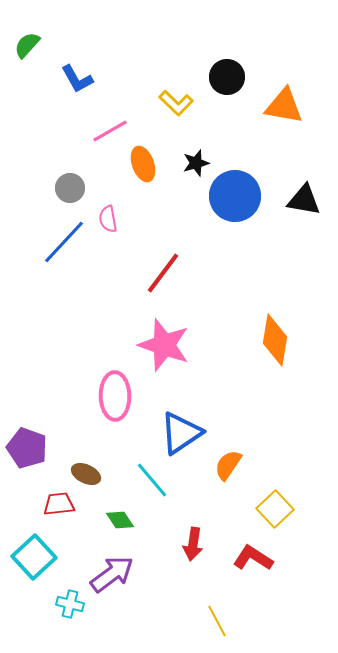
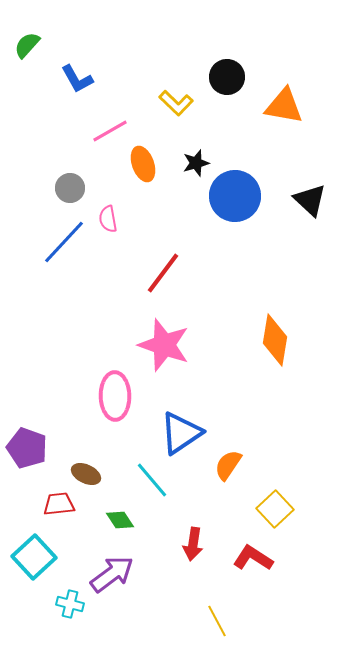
black triangle: moved 6 px right; rotated 33 degrees clockwise
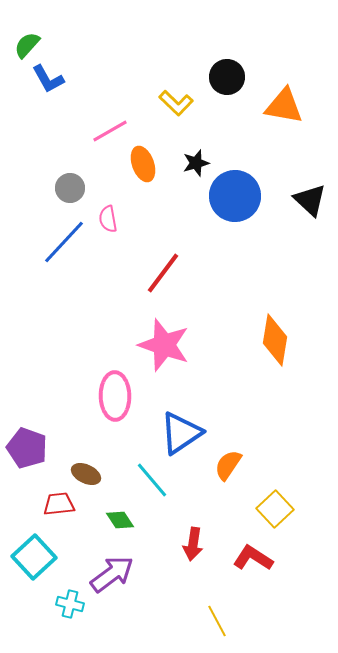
blue L-shape: moved 29 px left
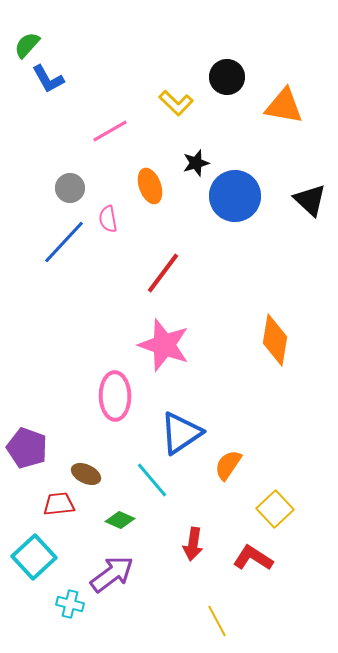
orange ellipse: moved 7 px right, 22 px down
green diamond: rotated 32 degrees counterclockwise
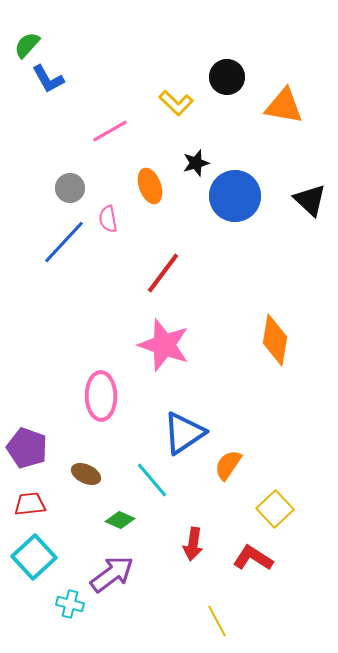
pink ellipse: moved 14 px left
blue triangle: moved 3 px right
red trapezoid: moved 29 px left
